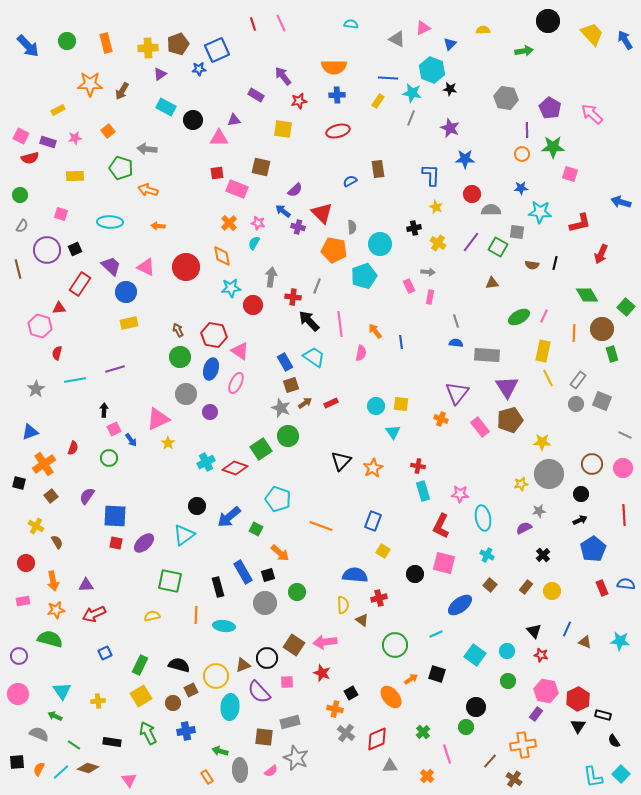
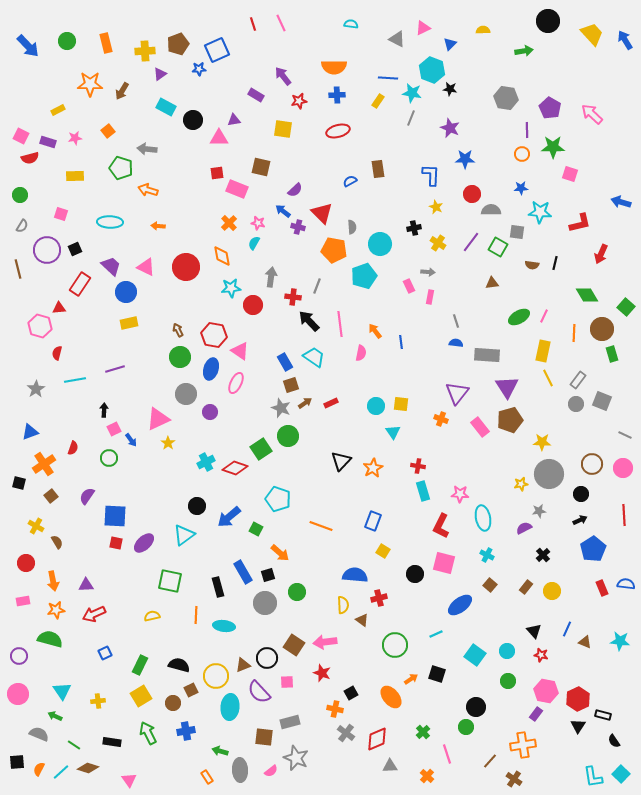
yellow cross at (148, 48): moved 3 px left, 3 px down
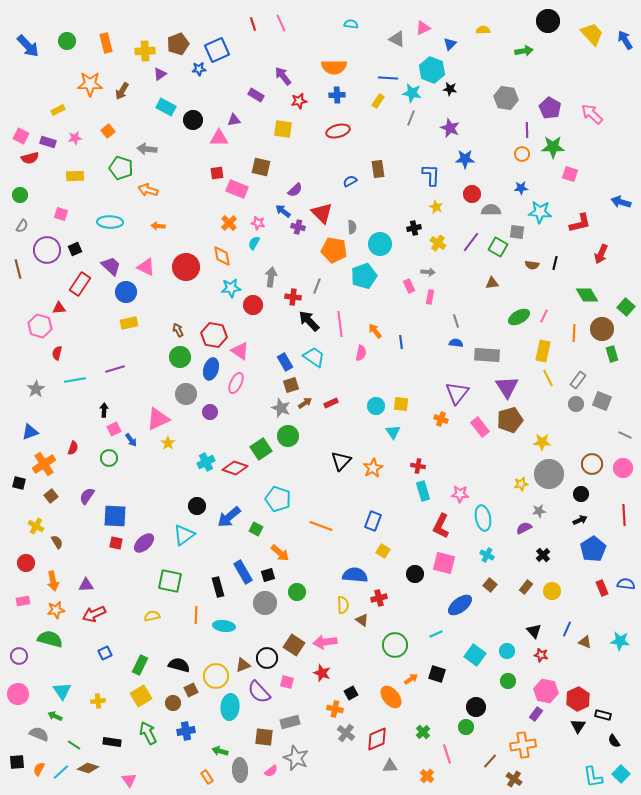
pink square at (287, 682): rotated 16 degrees clockwise
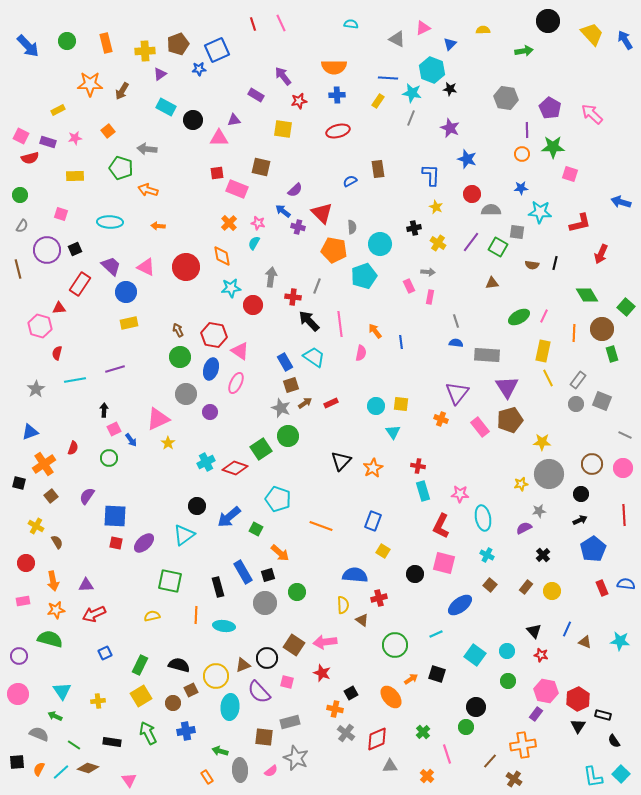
blue star at (465, 159): moved 2 px right; rotated 18 degrees clockwise
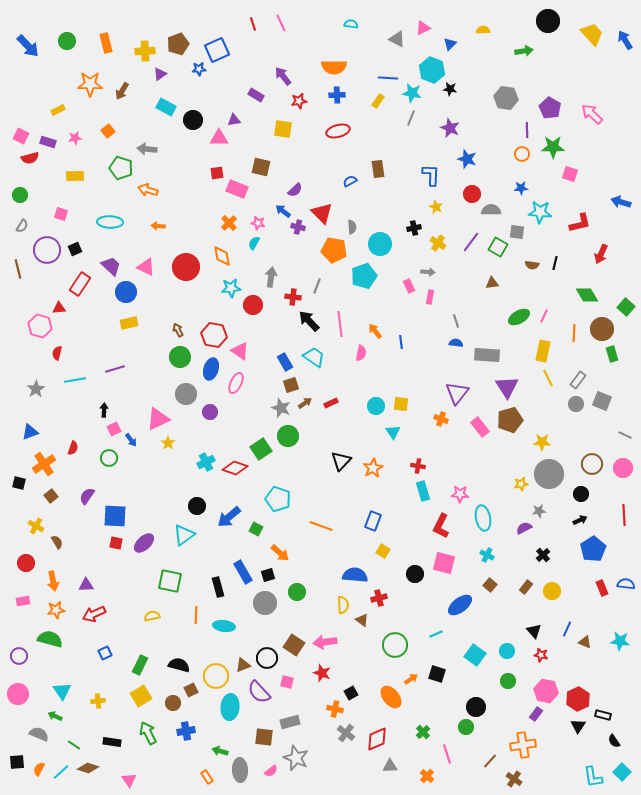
cyan square at (621, 774): moved 1 px right, 2 px up
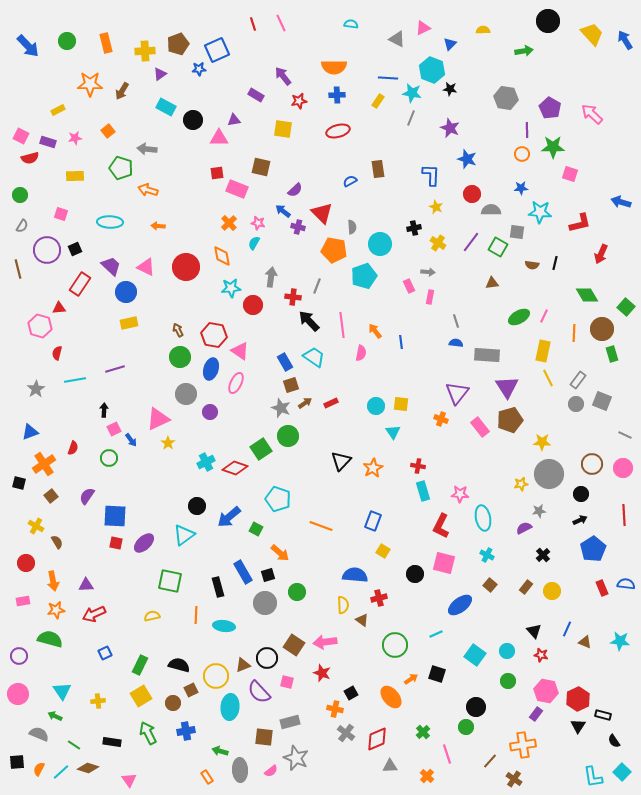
pink line at (340, 324): moved 2 px right, 1 px down
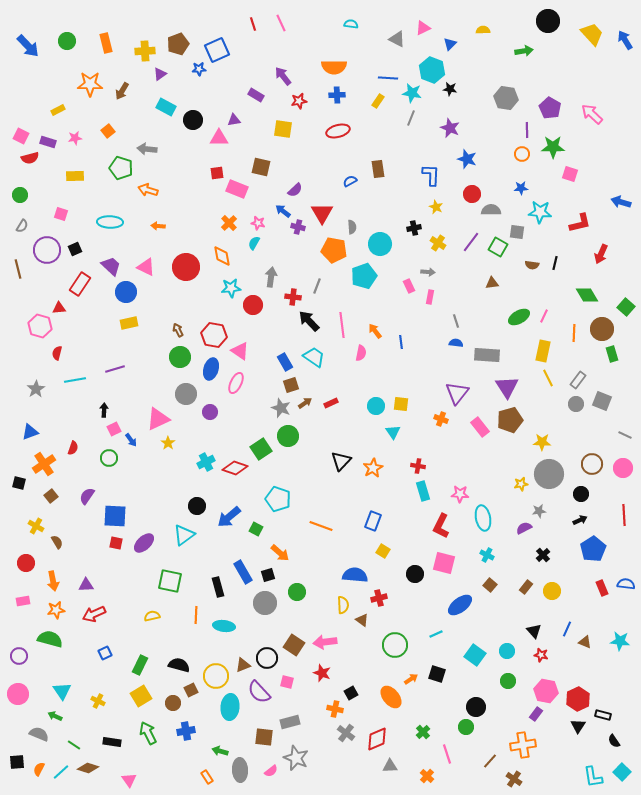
red triangle at (322, 213): rotated 15 degrees clockwise
yellow cross at (98, 701): rotated 32 degrees clockwise
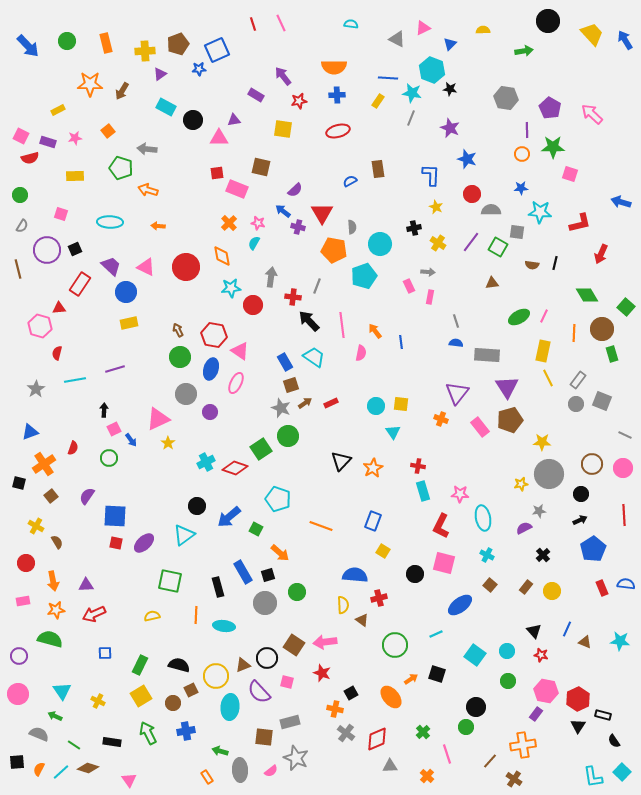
blue square at (105, 653): rotated 24 degrees clockwise
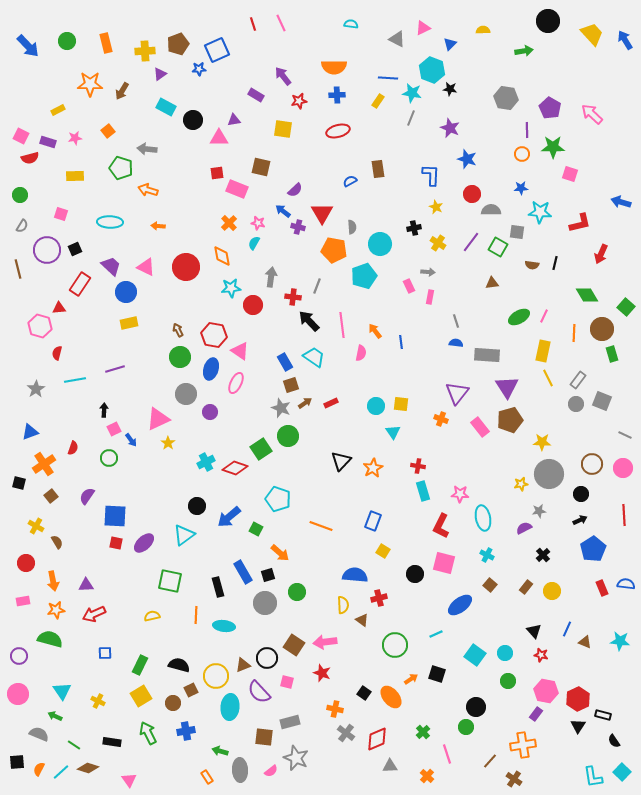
cyan circle at (507, 651): moved 2 px left, 2 px down
black square at (351, 693): moved 13 px right; rotated 24 degrees counterclockwise
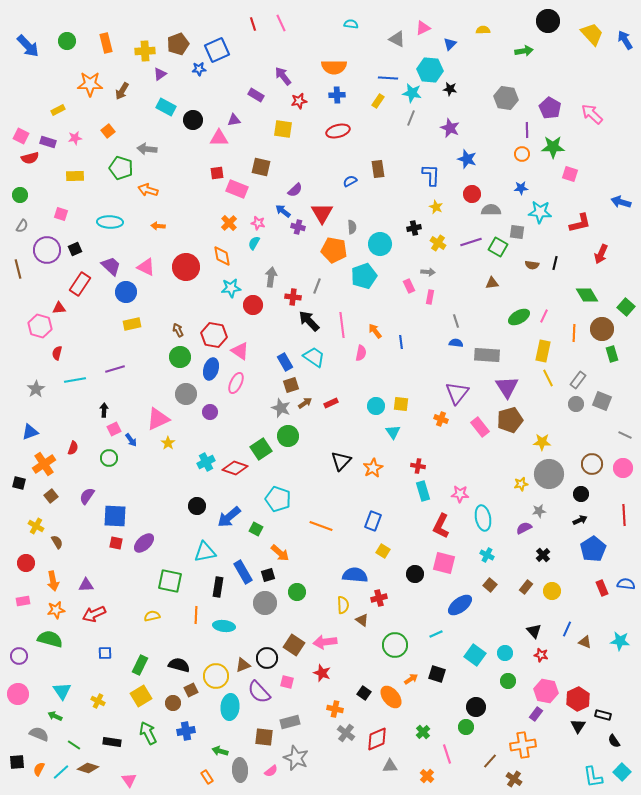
cyan hexagon at (432, 70): moved 2 px left; rotated 15 degrees counterclockwise
purple line at (471, 242): rotated 35 degrees clockwise
yellow rectangle at (129, 323): moved 3 px right, 1 px down
cyan triangle at (184, 535): moved 21 px right, 17 px down; rotated 25 degrees clockwise
black rectangle at (218, 587): rotated 24 degrees clockwise
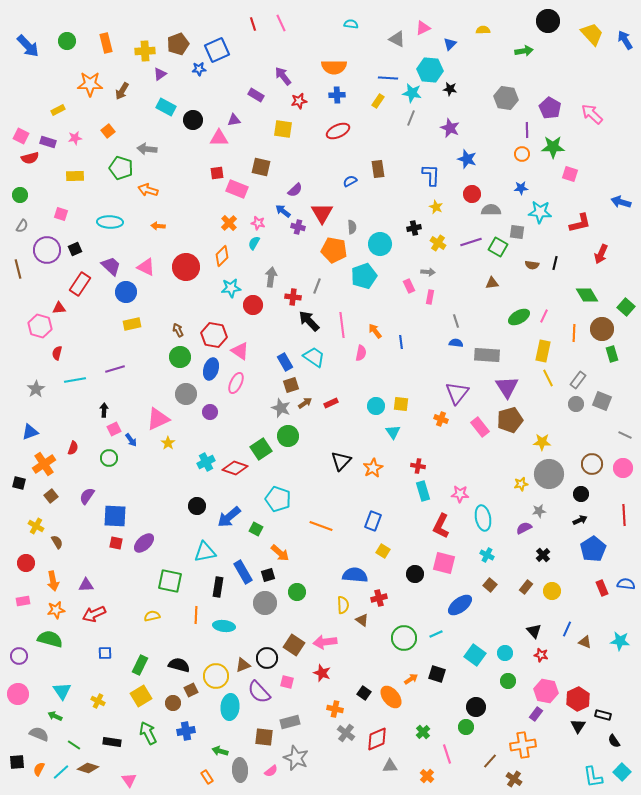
red ellipse at (338, 131): rotated 10 degrees counterclockwise
orange diamond at (222, 256): rotated 55 degrees clockwise
green circle at (395, 645): moved 9 px right, 7 px up
